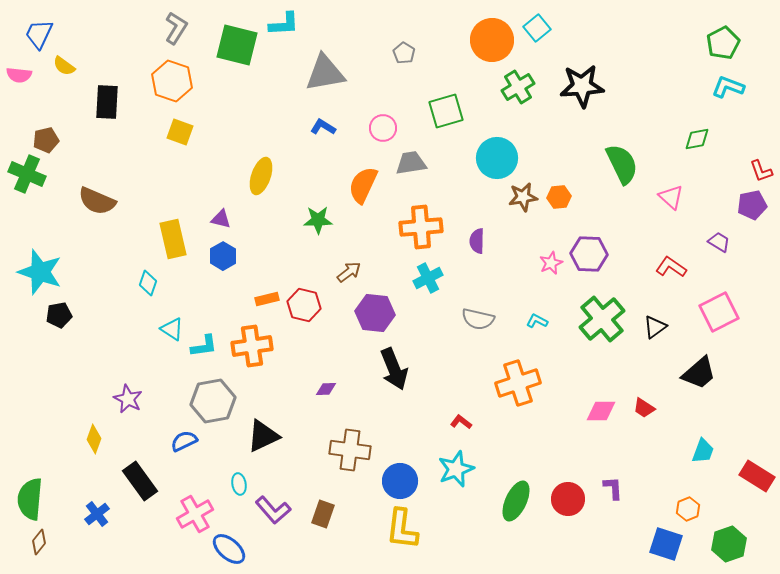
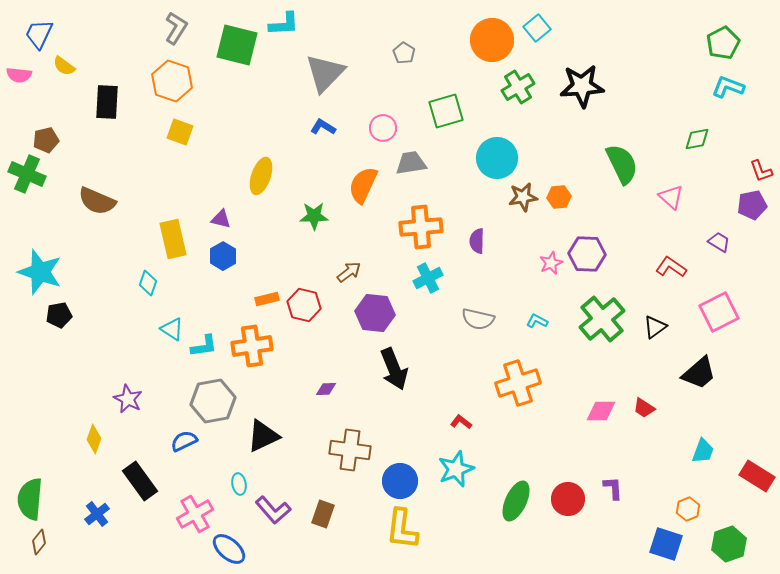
gray triangle at (325, 73): rotated 36 degrees counterclockwise
green star at (318, 220): moved 4 px left, 4 px up
purple hexagon at (589, 254): moved 2 px left
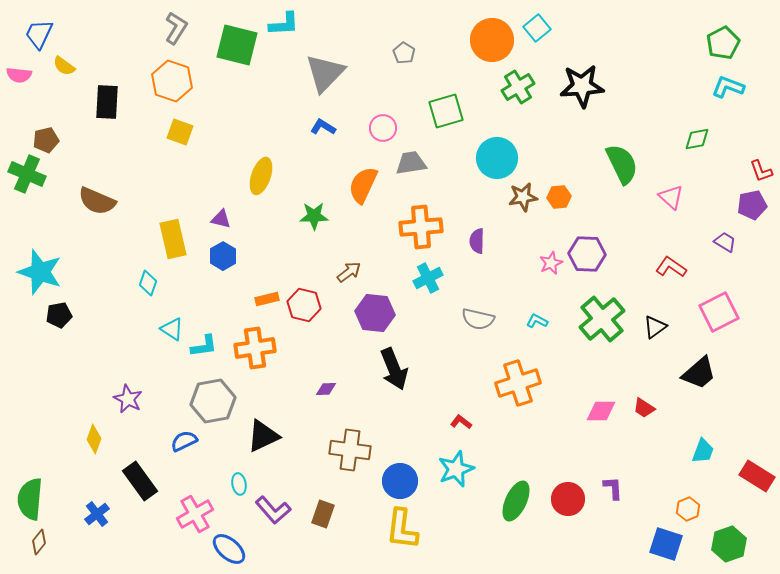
purple trapezoid at (719, 242): moved 6 px right
orange cross at (252, 346): moved 3 px right, 2 px down
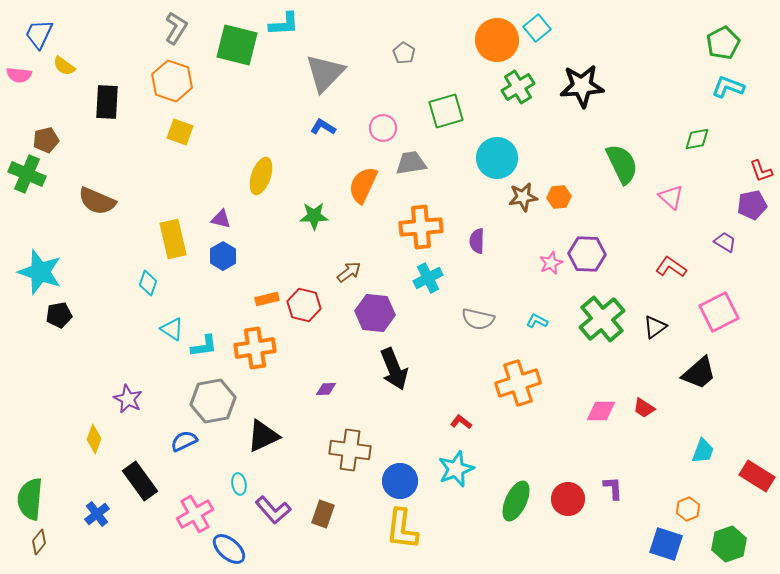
orange circle at (492, 40): moved 5 px right
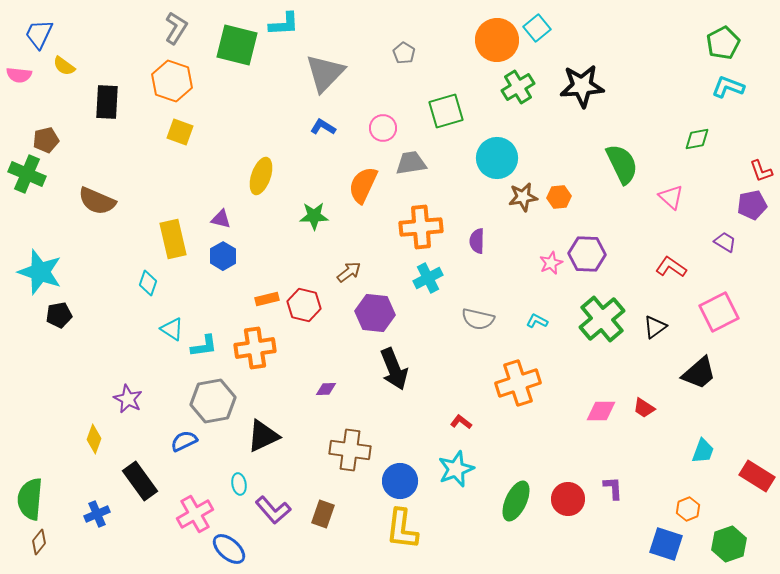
blue cross at (97, 514): rotated 15 degrees clockwise
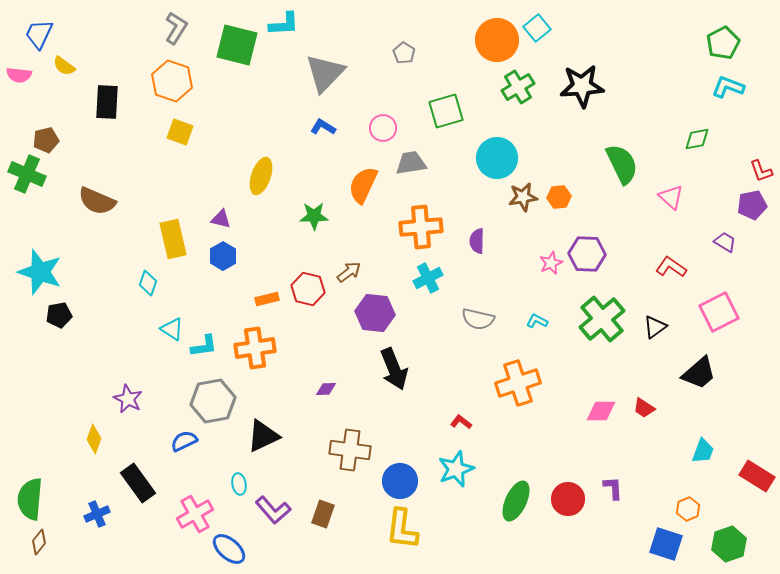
red hexagon at (304, 305): moved 4 px right, 16 px up
black rectangle at (140, 481): moved 2 px left, 2 px down
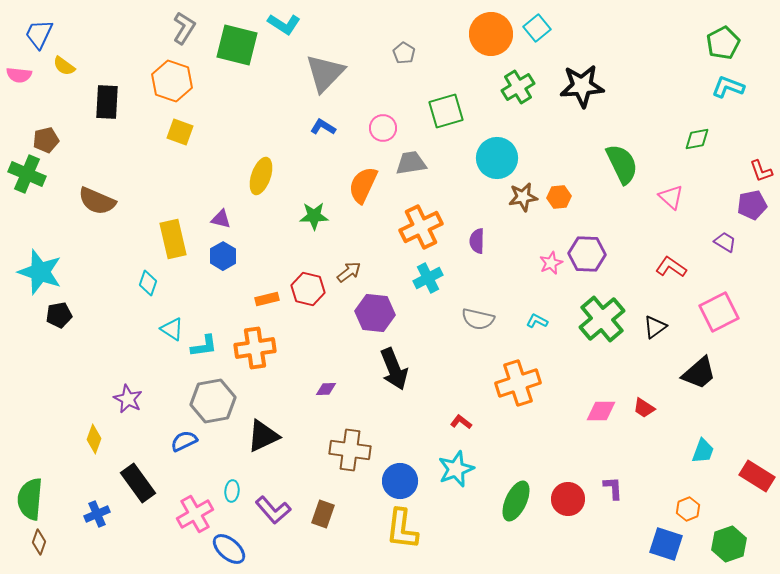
cyan L-shape at (284, 24): rotated 36 degrees clockwise
gray L-shape at (176, 28): moved 8 px right
orange circle at (497, 40): moved 6 px left, 6 px up
orange cross at (421, 227): rotated 21 degrees counterclockwise
cyan ellipse at (239, 484): moved 7 px left, 7 px down; rotated 15 degrees clockwise
brown diamond at (39, 542): rotated 20 degrees counterclockwise
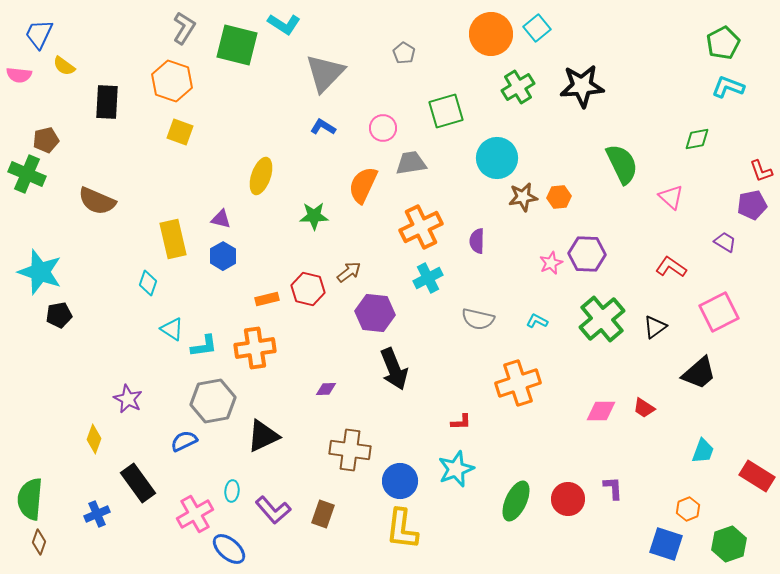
red L-shape at (461, 422): rotated 140 degrees clockwise
